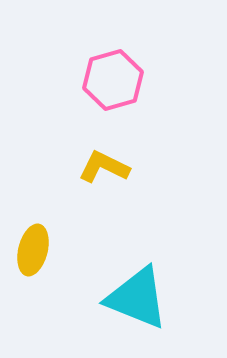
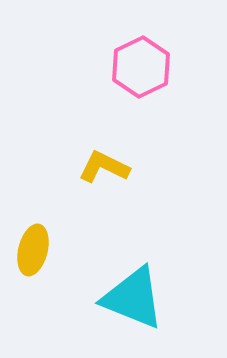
pink hexagon: moved 28 px right, 13 px up; rotated 10 degrees counterclockwise
cyan triangle: moved 4 px left
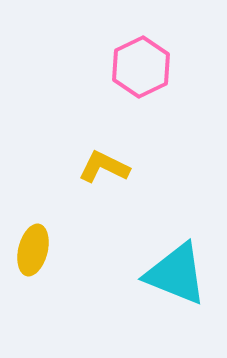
cyan triangle: moved 43 px right, 24 px up
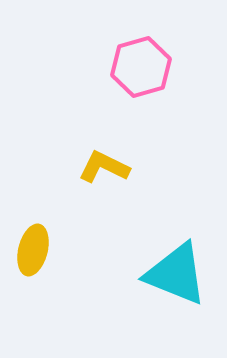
pink hexagon: rotated 10 degrees clockwise
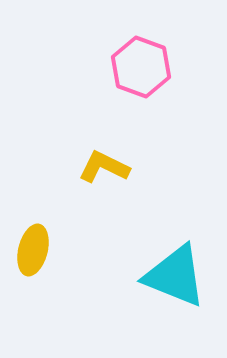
pink hexagon: rotated 24 degrees counterclockwise
cyan triangle: moved 1 px left, 2 px down
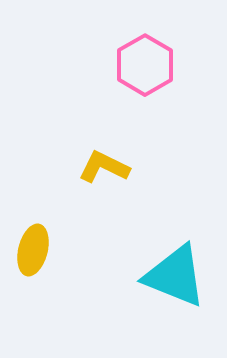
pink hexagon: moved 4 px right, 2 px up; rotated 10 degrees clockwise
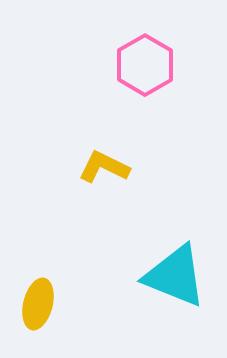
yellow ellipse: moved 5 px right, 54 px down
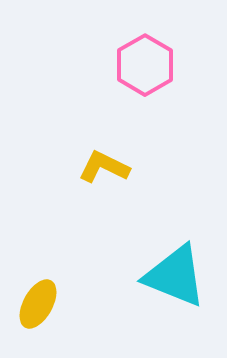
yellow ellipse: rotated 15 degrees clockwise
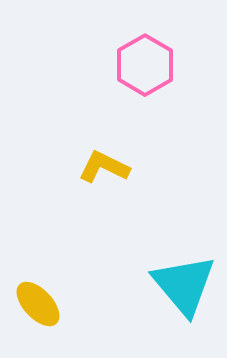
cyan triangle: moved 9 px right, 9 px down; rotated 28 degrees clockwise
yellow ellipse: rotated 72 degrees counterclockwise
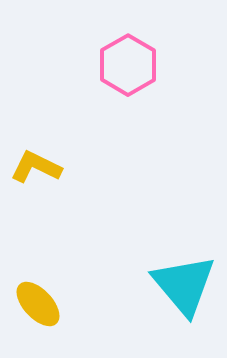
pink hexagon: moved 17 px left
yellow L-shape: moved 68 px left
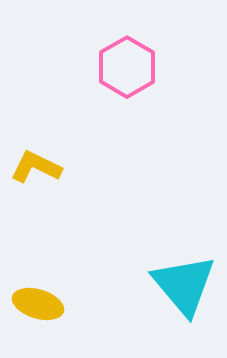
pink hexagon: moved 1 px left, 2 px down
yellow ellipse: rotated 30 degrees counterclockwise
